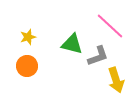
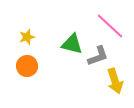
yellow star: moved 1 px left
yellow arrow: moved 1 px left, 1 px down
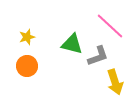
yellow arrow: moved 1 px down
